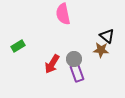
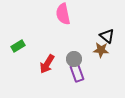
red arrow: moved 5 px left
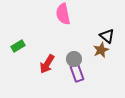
brown star: rotated 28 degrees counterclockwise
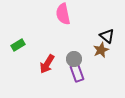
green rectangle: moved 1 px up
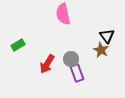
black triangle: rotated 14 degrees clockwise
brown star: rotated 21 degrees counterclockwise
gray circle: moved 3 px left
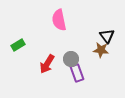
pink semicircle: moved 4 px left, 6 px down
brown star: rotated 21 degrees counterclockwise
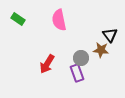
black triangle: moved 3 px right, 1 px up
green rectangle: moved 26 px up; rotated 64 degrees clockwise
gray circle: moved 10 px right, 1 px up
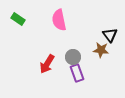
gray circle: moved 8 px left, 1 px up
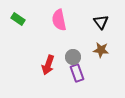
black triangle: moved 9 px left, 13 px up
red arrow: moved 1 px right, 1 px down; rotated 12 degrees counterclockwise
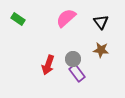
pink semicircle: moved 7 px right, 2 px up; rotated 60 degrees clockwise
gray circle: moved 2 px down
purple rectangle: rotated 18 degrees counterclockwise
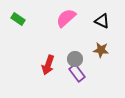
black triangle: moved 1 px right, 1 px up; rotated 28 degrees counterclockwise
gray circle: moved 2 px right
